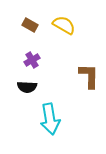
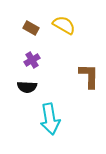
brown rectangle: moved 1 px right, 3 px down
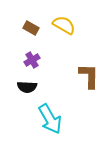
cyan arrow: rotated 20 degrees counterclockwise
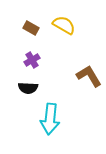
brown L-shape: rotated 32 degrees counterclockwise
black semicircle: moved 1 px right, 1 px down
cyan arrow: rotated 36 degrees clockwise
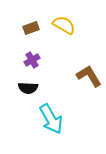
brown rectangle: rotated 49 degrees counterclockwise
cyan arrow: moved 1 px right; rotated 36 degrees counterclockwise
